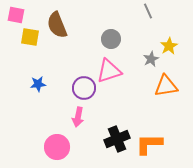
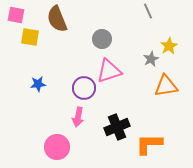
brown semicircle: moved 6 px up
gray circle: moved 9 px left
black cross: moved 12 px up
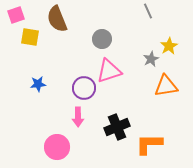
pink square: rotated 30 degrees counterclockwise
pink arrow: rotated 12 degrees counterclockwise
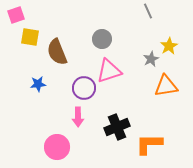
brown semicircle: moved 33 px down
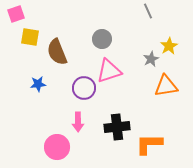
pink square: moved 1 px up
pink arrow: moved 5 px down
black cross: rotated 15 degrees clockwise
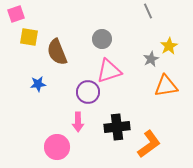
yellow square: moved 1 px left
purple circle: moved 4 px right, 4 px down
orange L-shape: rotated 144 degrees clockwise
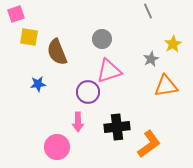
yellow star: moved 4 px right, 2 px up
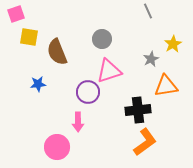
black cross: moved 21 px right, 17 px up
orange L-shape: moved 4 px left, 2 px up
